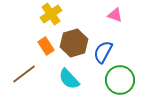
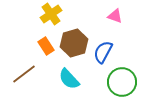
pink triangle: moved 1 px down
green circle: moved 2 px right, 2 px down
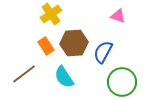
pink triangle: moved 3 px right
brown hexagon: rotated 12 degrees clockwise
cyan semicircle: moved 5 px left, 2 px up; rotated 10 degrees clockwise
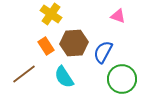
yellow cross: rotated 20 degrees counterclockwise
green circle: moved 3 px up
